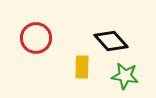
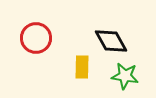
black diamond: rotated 12 degrees clockwise
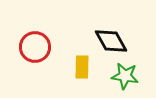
red circle: moved 1 px left, 9 px down
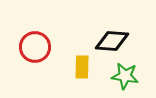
black diamond: moved 1 px right; rotated 56 degrees counterclockwise
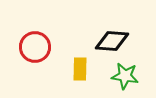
yellow rectangle: moved 2 px left, 2 px down
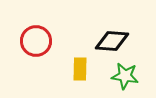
red circle: moved 1 px right, 6 px up
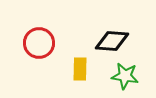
red circle: moved 3 px right, 2 px down
